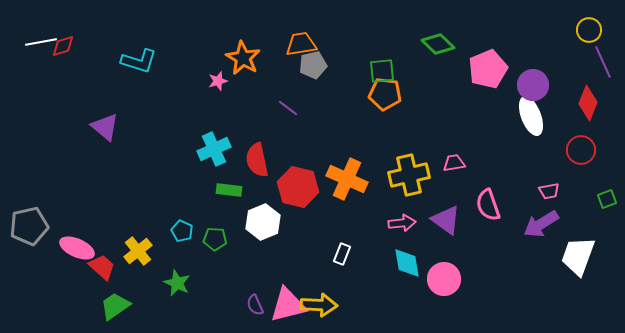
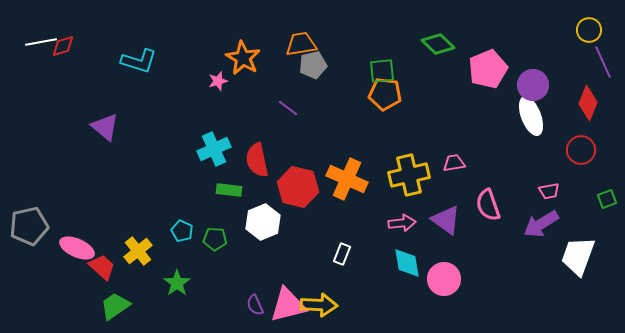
green star at (177, 283): rotated 12 degrees clockwise
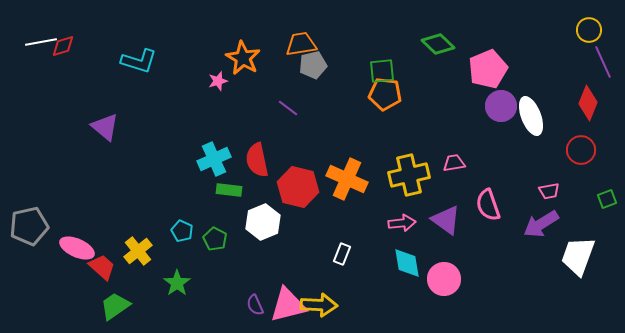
purple circle at (533, 85): moved 32 px left, 21 px down
cyan cross at (214, 149): moved 10 px down
green pentagon at (215, 239): rotated 25 degrees clockwise
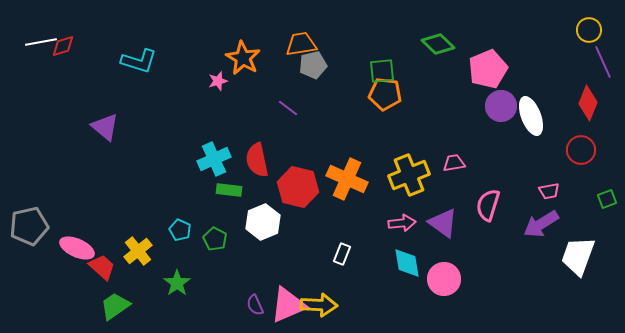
yellow cross at (409, 175): rotated 9 degrees counterclockwise
pink semicircle at (488, 205): rotated 36 degrees clockwise
purple triangle at (446, 220): moved 3 px left, 3 px down
cyan pentagon at (182, 231): moved 2 px left, 1 px up
pink triangle at (288, 305): rotated 9 degrees counterclockwise
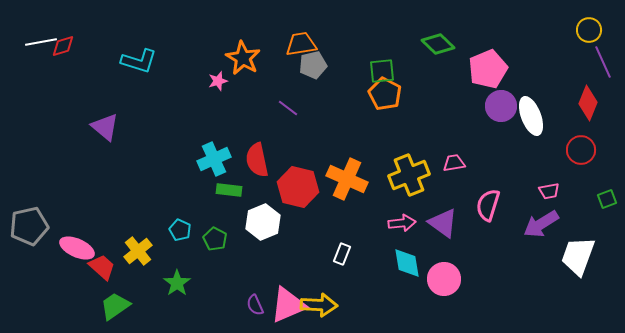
orange pentagon at (385, 94): rotated 20 degrees clockwise
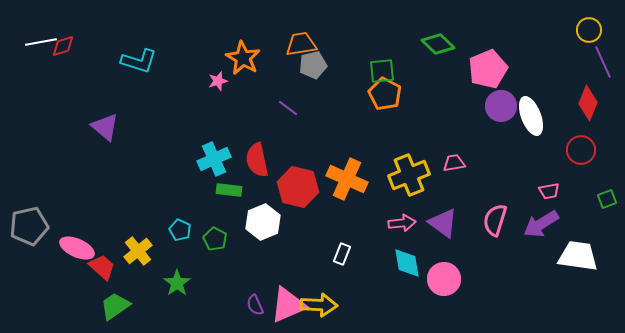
pink semicircle at (488, 205): moved 7 px right, 15 px down
white trapezoid at (578, 256): rotated 78 degrees clockwise
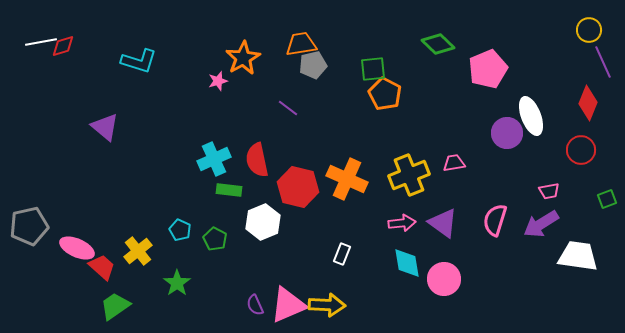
orange star at (243, 58): rotated 12 degrees clockwise
green square at (382, 71): moved 9 px left, 2 px up
purple circle at (501, 106): moved 6 px right, 27 px down
yellow arrow at (319, 305): moved 8 px right
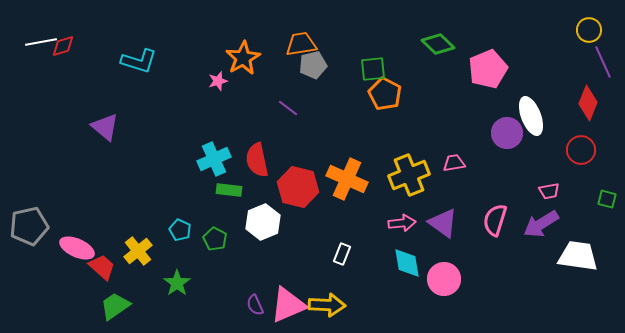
green square at (607, 199): rotated 36 degrees clockwise
